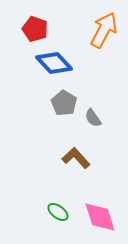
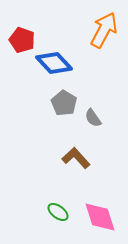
red pentagon: moved 13 px left, 11 px down
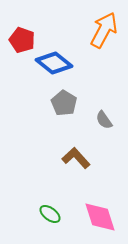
blue diamond: rotated 9 degrees counterclockwise
gray semicircle: moved 11 px right, 2 px down
green ellipse: moved 8 px left, 2 px down
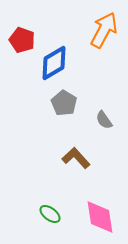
blue diamond: rotated 69 degrees counterclockwise
pink diamond: rotated 9 degrees clockwise
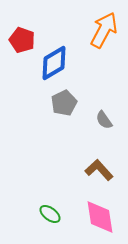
gray pentagon: rotated 15 degrees clockwise
brown L-shape: moved 23 px right, 12 px down
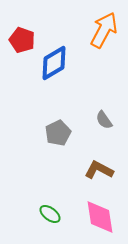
gray pentagon: moved 6 px left, 30 px down
brown L-shape: rotated 20 degrees counterclockwise
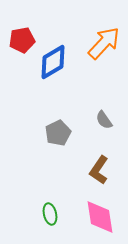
orange arrow: moved 13 px down; rotated 15 degrees clockwise
red pentagon: rotated 30 degrees counterclockwise
blue diamond: moved 1 px left, 1 px up
brown L-shape: rotated 84 degrees counterclockwise
green ellipse: rotated 40 degrees clockwise
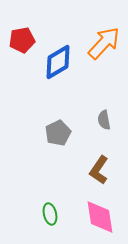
blue diamond: moved 5 px right
gray semicircle: rotated 24 degrees clockwise
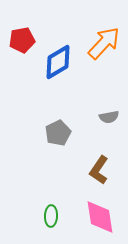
gray semicircle: moved 5 px right, 3 px up; rotated 90 degrees counterclockwise
green ellipse: moved 1 px right, 2 px down; rotated 15 degrees clockwise
